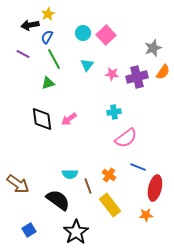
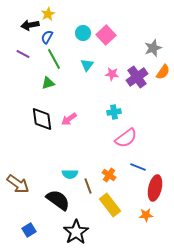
purple cross: rotated 20 degrees counterclockwise
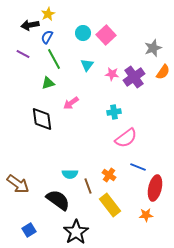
purple cross: moved 3 px left
pink arrow: moved 2 px right, 16 px up
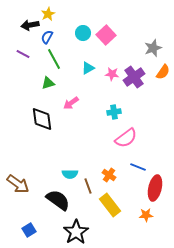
cyan triangle: moved 1 px right, 3 px down; rotated 24 degrees clockwise
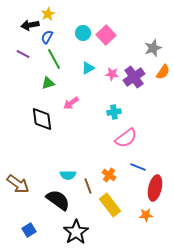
cyan semicircle: moved 2 px left, 1 px down
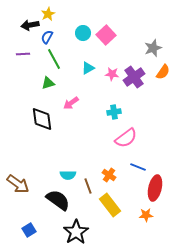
purple line: rotated 32 degrees counterclockwise
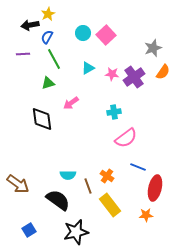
orange cross: moved 2 px left, 1 px down
black star: rotated 20 degrees clockwise
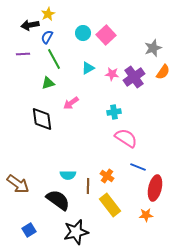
pink semicircle: rotated 110 degrees counterclockwise
brown line: rotated 21 degrees clockwise
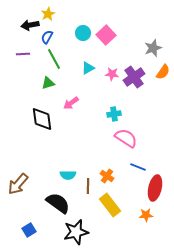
cyan cross: moved 2 px down
brown arrow: rotated 95 degrees clockwise
black semicircle: moved 3 px down
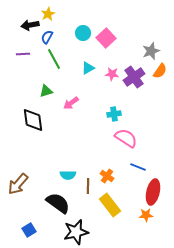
pink square: moved 3 px down
gray star: moved 2 px left, 3 px down
orange semicircle: moved 3 px left, 1 px up
green triangle: moved 2 px left, 8 px down
black diamond: moved 9 px left, 1 px down
red ellipse: moved 2 px left, 4 px down
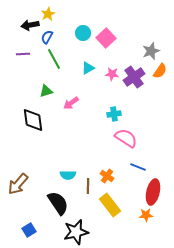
black semicircle: rotated 20 degrees clockwise
